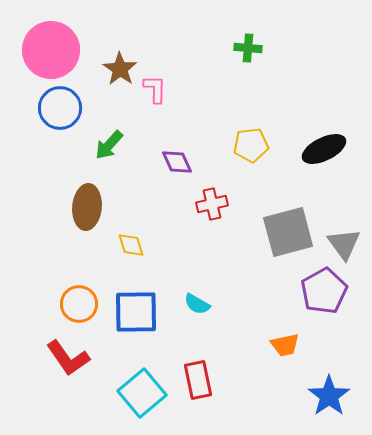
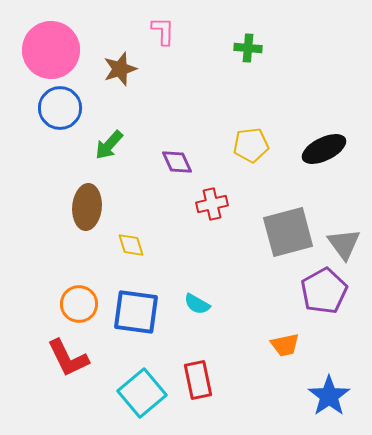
brown star: rotated 20 degrees clockwise
pink L-shape: moved 8 px right, 58 px up
blue square: rotated 9 degrees clockwise
red L-shape: rotated 9 degrees clockwise
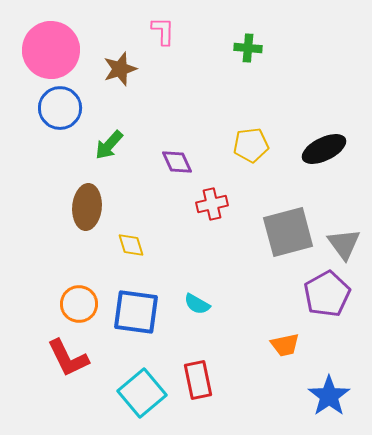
purple pentagon: moved 3 px right, 3 px down
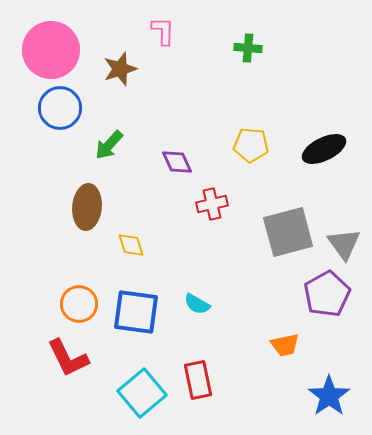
yellow pentagon: rotated 12 degrees clockwise
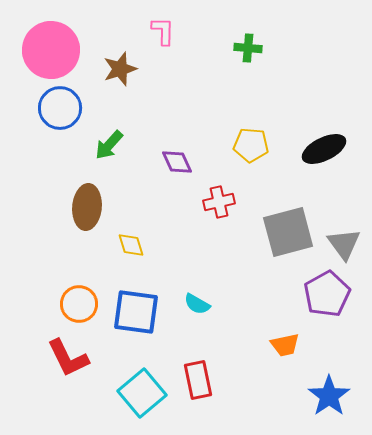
red cross: moved 7 px right, 2 px up
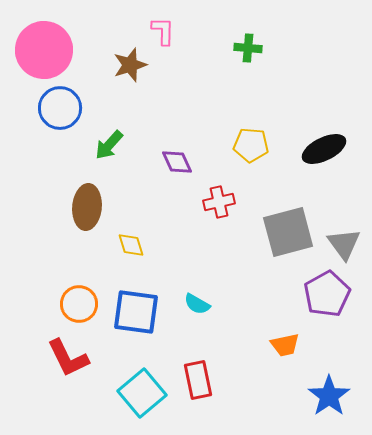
pink circle: moved 7 px left
brown star: moved 10 px right, 4 px up
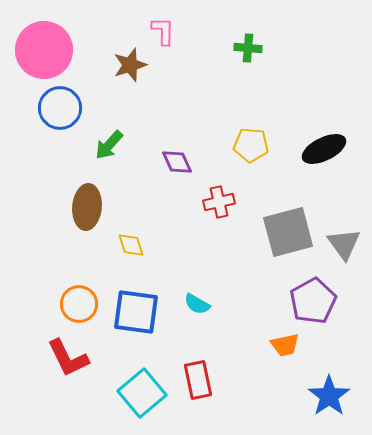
purple pentagon: moved 14 px left, 7 px down
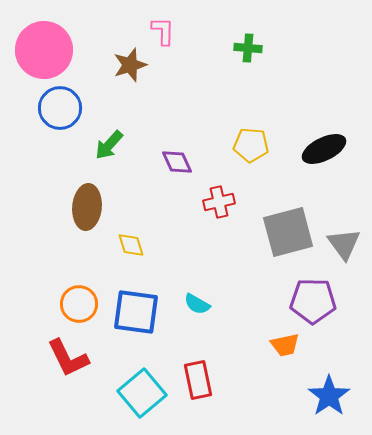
purple pentagon: rotated 30 degrees clockwise
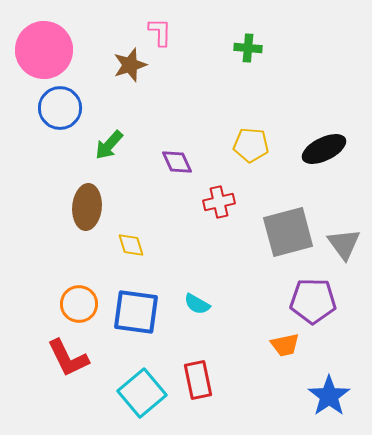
pink L-shape: moved 3 px left, 1 px down
